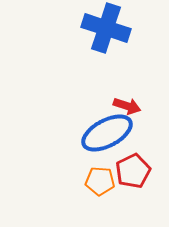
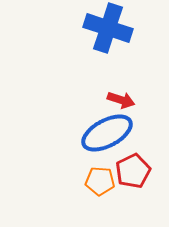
blue cross: moved 2 px right
red arrow: moved 6 px left, 6 px up
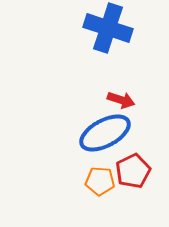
blue ellipse: moved 2 px left
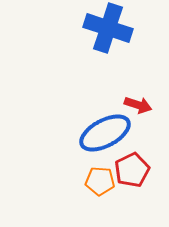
red arrow: moved 17 px right, 5 px down
red pentagon: moved 1 px left, 1 px up
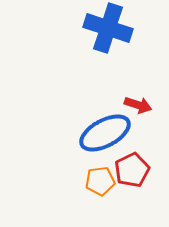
orange pentagon: rotated 12 degrees counterclockwise
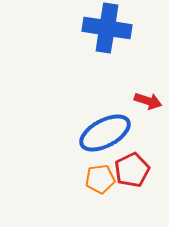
blue cross: moved 1 px left; rotated 9 degrees counterclockwise
red arrow: moved 10 px right, 4 px up
orange pentagon: moved 2 px up
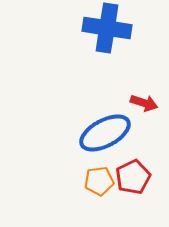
red arrow: moved 4 px left, 2 px down
red pentagon: moved 1 px right, 7 px down
orange pentagon: moved 1 px left, 2 px down
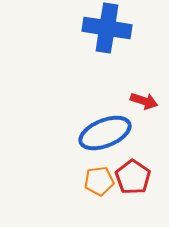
red arrow: moved 2 px up
blue ellipse: rotated 6 degrees clockwise
red pentagon: rotated 12 degrees counterclockwise
